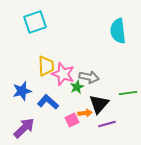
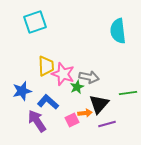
purple arrow: moved 13 px right, 7 px up; rotated 80 degrees counterclockwise
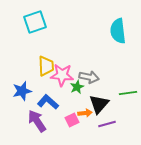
pink star: moved 1 px left, 1 px down; rotated 15 degrees counterclockwise
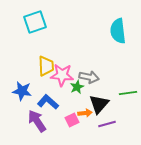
blue star: rotated 24 degrees clockwise
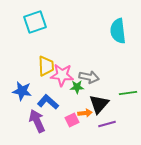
green star: rotated 24 degrees clockwise
purple arrow: rotated 10 degrees clockwise
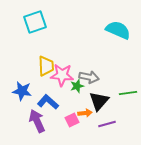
cyan semicircle: moved 1 px up; rotated 120 degrees clockwise
green star: moved 1 px up; rotated 16 degrees counterclockwise
black triangle: moved 3 px up
